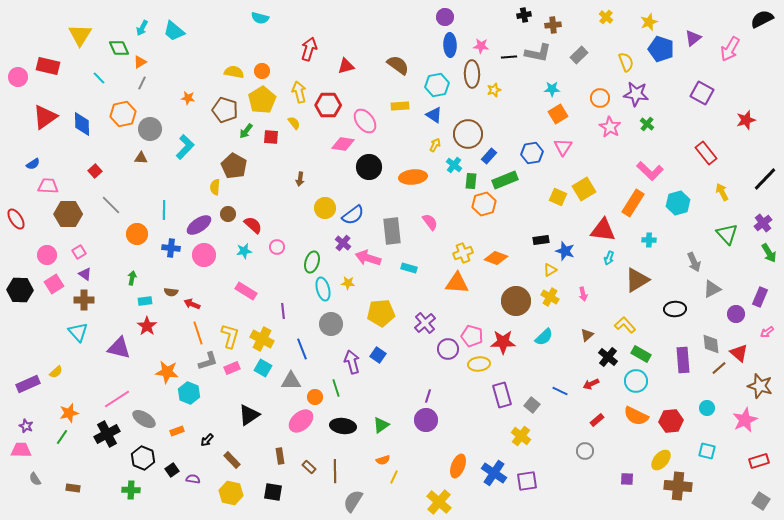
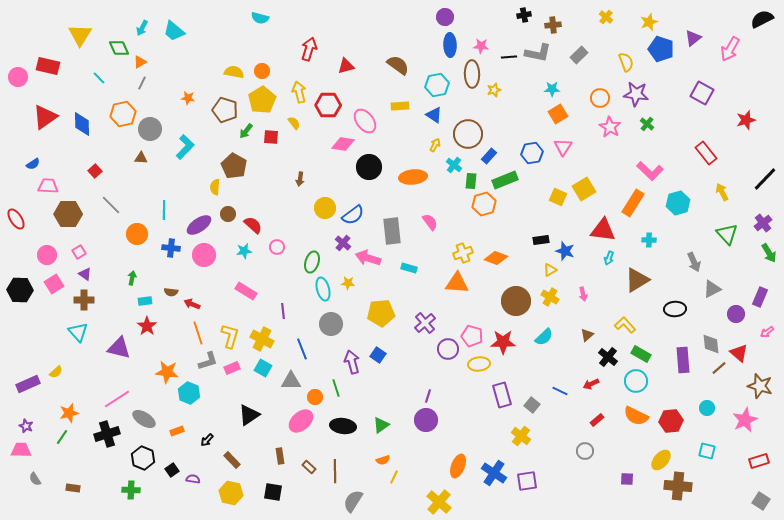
black cross at (107, 434): rotated 10 degrees clockwise
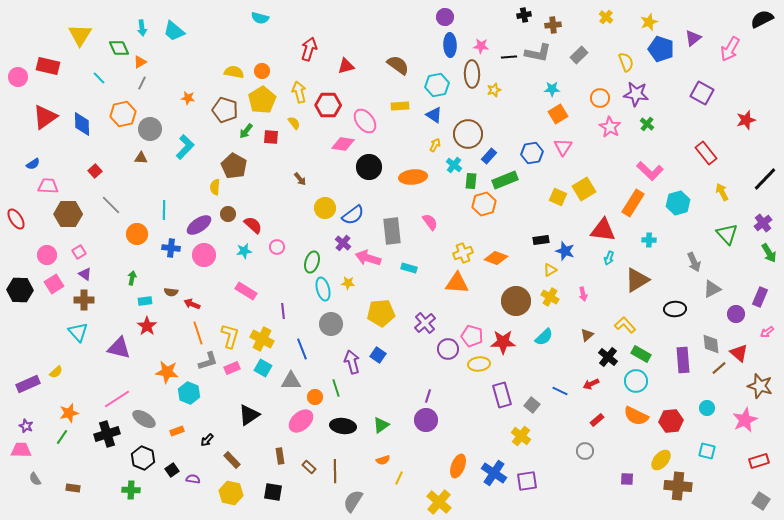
cyan arrow at (142, 28): rotated 35 degrees counterclockwise
brown arrow at (300, 179): rotated 48 degrees counterclockwise
yellow line at (394, 477): moved 5 px right, 1 px down
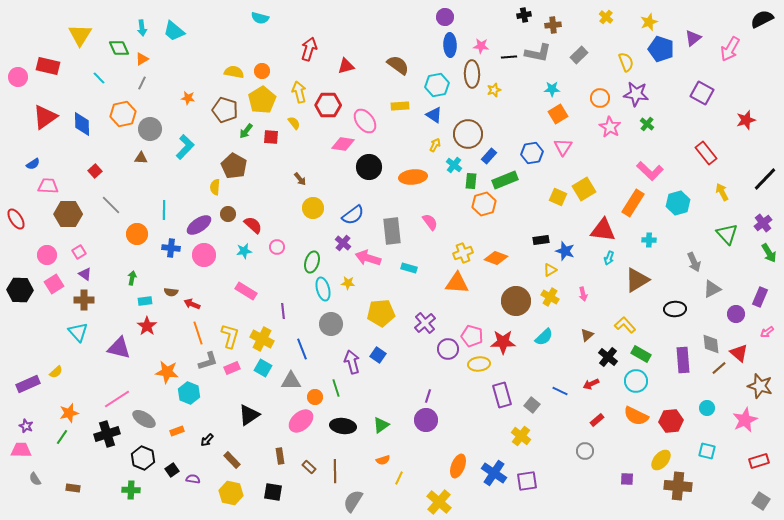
orange triangle at (140, 62): moved 2 px right, 3 px up
yellow circle at (325, 208): moved 12 px left
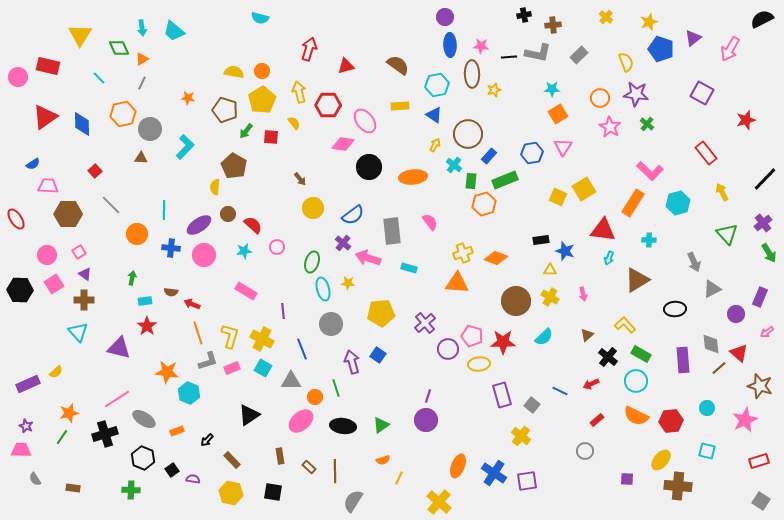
yellow triangle at (550, 270): rotated 32 degrees clockwise
black cross at (107, 434): moved 2 px left
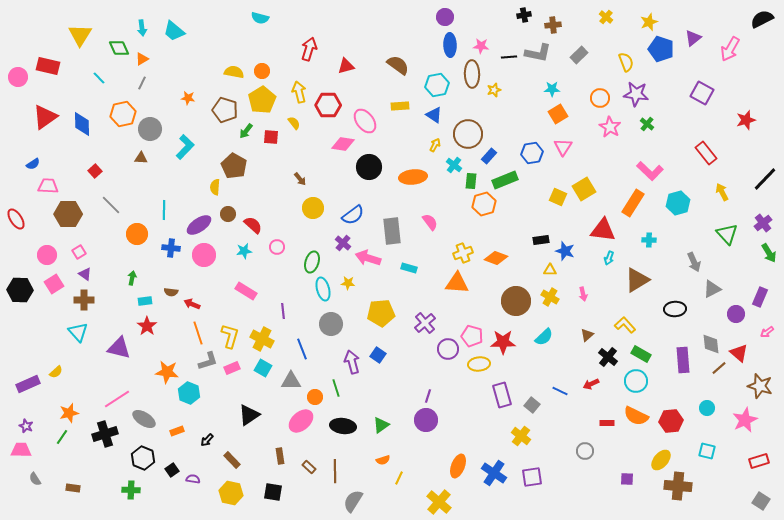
red rectangle at (597, 420): moved 10 px right, 3 px down; rotated 40 degrees clockwise
purple square at (527, 481): moved 5 px right, 4 px up
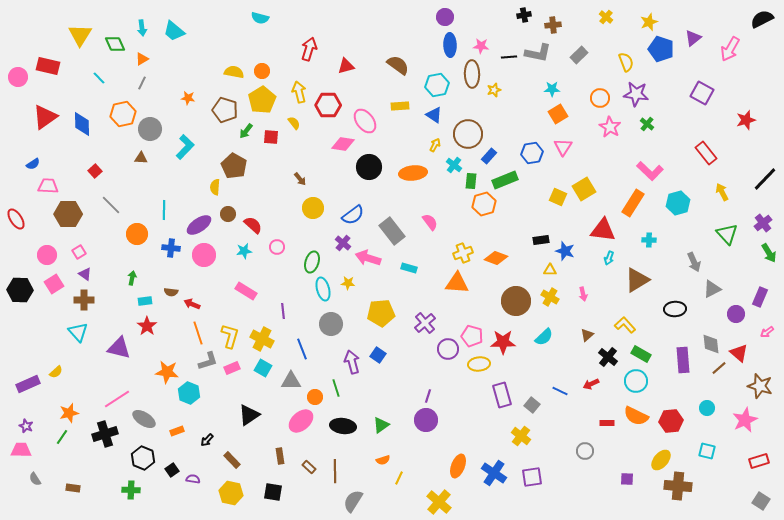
green diamond at (119, 48): moved 4 px left, 4 px up
orange ellipse at (413, 177): moved 4 px up
gray rectangle at (392, 231): rotated 32 degrees counterclockwise
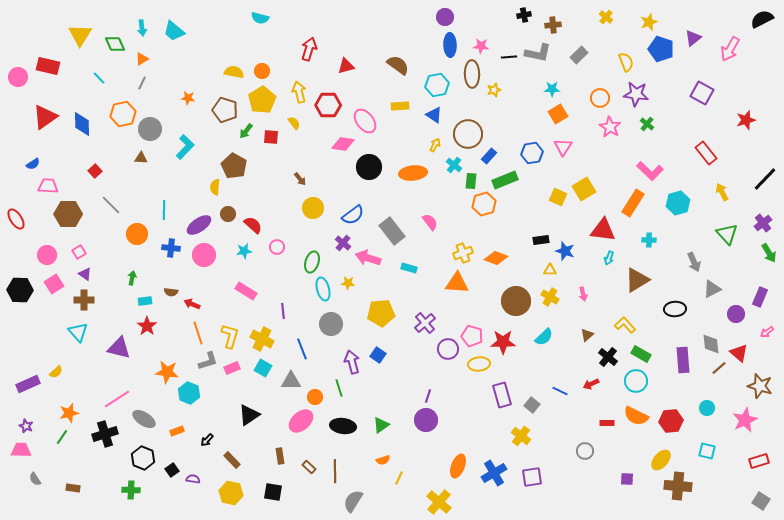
green line at (336, 388): moved 3 px right
blue cross at (494, 473): rotated 25 degrees clockwise
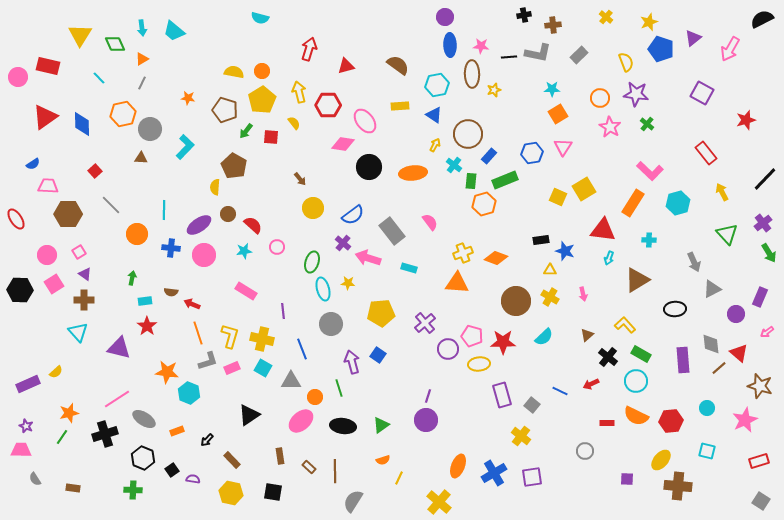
yellow cross at (262, 339): rotated 15 degrees counterclockwise
green cross at (131, 490): moved 2 px right
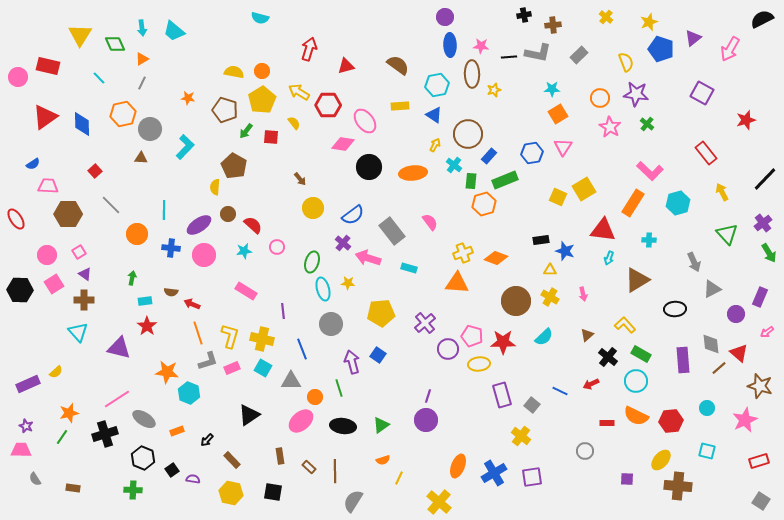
yellow arrow at (299, 92): rotated 45 degrees counterclockwise
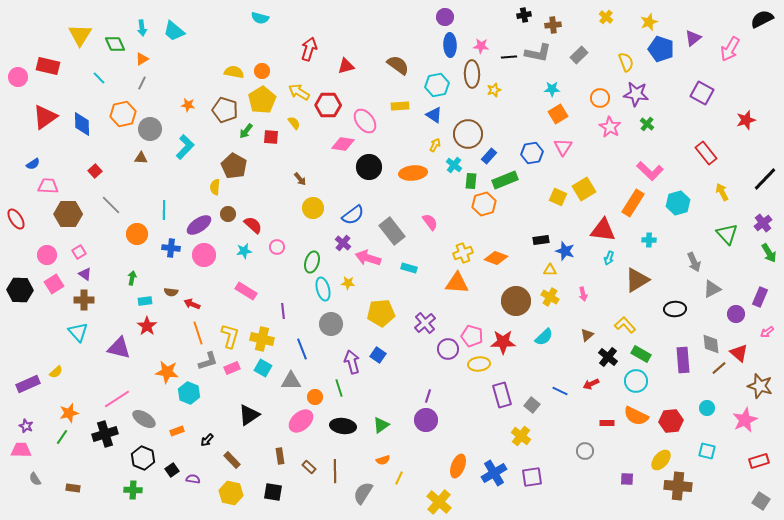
orange star at (188, 98): moved 7 px down
gray semicircle at (353, 501): moved 10 px right, 8 px up
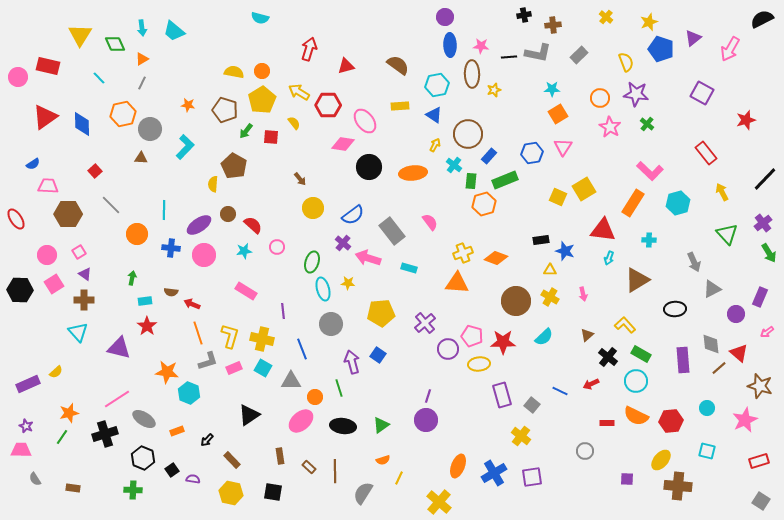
yellow semicircle at (215, 187): moved 2 px left, 3 px up
pink rectangle at (232, 368): moved 2 px right
